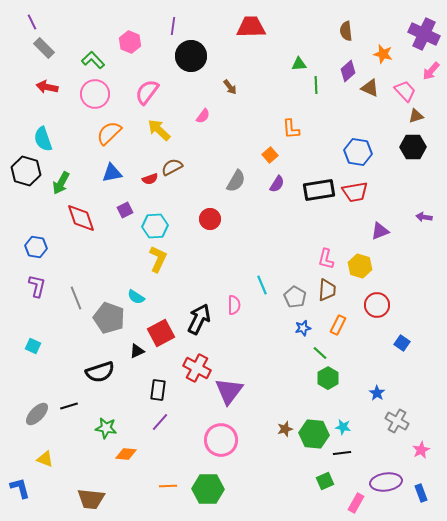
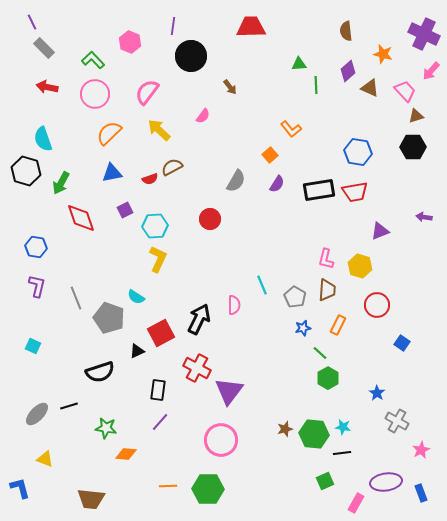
orange L-shape at (291, 129): rotated 35 degrees counterclockwise
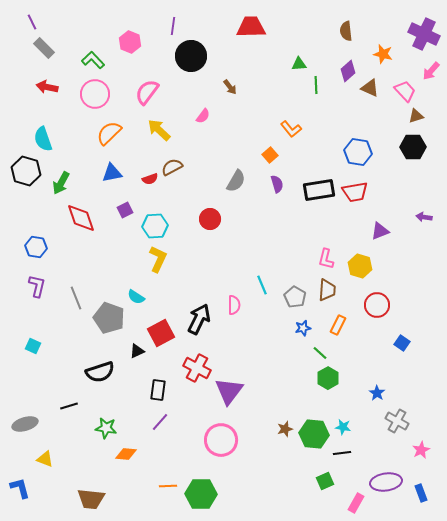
purple semicircle at (277, 184): rotated 48 degrees counterclockwise
gray ellipse at (37, 414): moved 12 px left, 10 px down; rotated 30 degrees clockwise
green hexagon at (208, 489): moved 7 px left, 5 px down
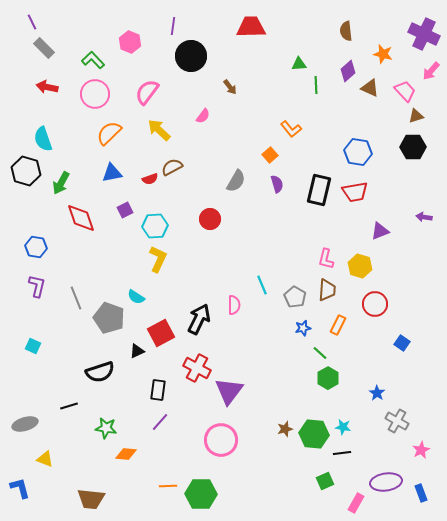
black rectangle at (319, 190): rotated 68 degrees counterclockwise
red circle at (377, 305): moved 2 px left, 1 px up
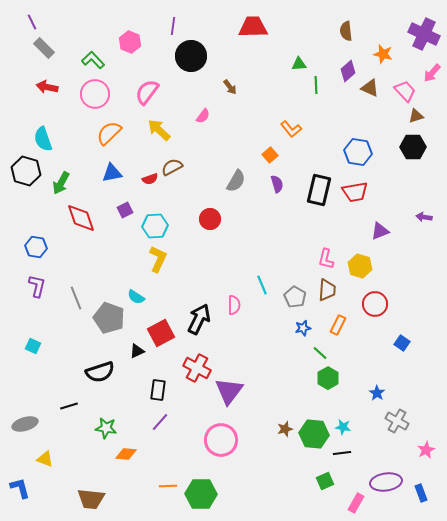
red trapezoid at (251, 27): moved 2 px right
pink arrow at (431, 71): moved 1 px right, 2 px down
pink star at (421, 450): moved 5 px right
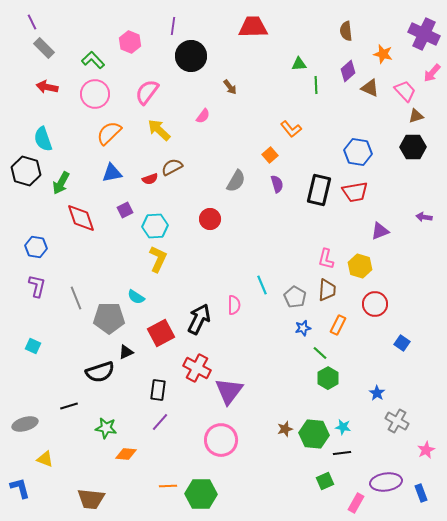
gray pentagon at (109, 318): rotated 20 degrees counterclockwise
black triangle at (137, 351): moved 11 px left, 1 px down
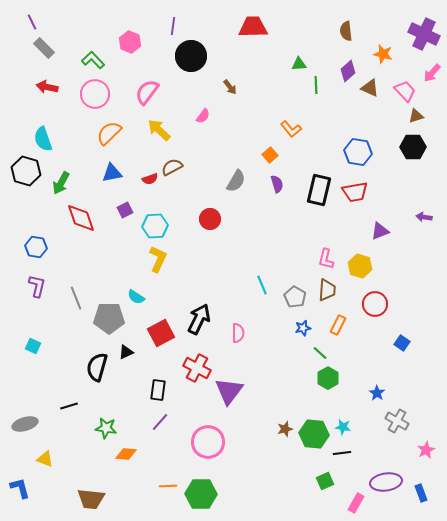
pink semicircle at (234, 305): moved 4 px right, 28 px down
black semicircle at (100, 372): moved 3 px left, 5 px up; rotated 124 degrees clockwise
pink circle at (221, 440): moved 13 px left, 2 px down
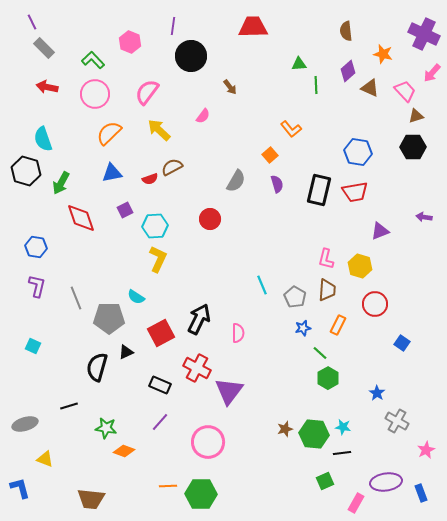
black rectangle at (158, 390): moved 2 px right, 5 px up; rotated 75 degrees counterclockwise
orange diamond at (126, 454): moved 2 px left, 3 px up; rotated 15 degrees clockwise
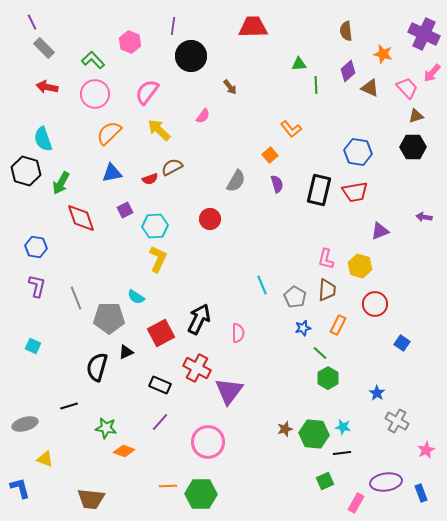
pink trapezoid at (405, 91): moved 2 px right, 3 px up
